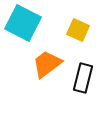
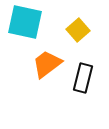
cyan square: moved 2 px right, 1 px up; rotated 15 degrees counterclockwise
yellow square: rotated 25 degrees clockwise
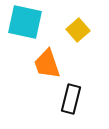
orange trapezoid: rotated 72 degrees counterclockwise
black rectangle: moved 12 px left, 21 px down
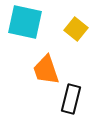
yellow square: moved 2 px left, 1 px up; rotated 10 degrees counterclockwise
orange trapezoid: moved 1 px left, 6 px down
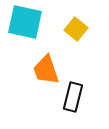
black rectangle: moved 2 px right, 2 px up
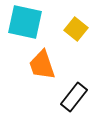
orange trapezoid: moved 4 px left, 5 px up
black rectangle: moved 1 px right; rotated 24 degrees clockwise
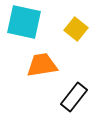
cyan square: moved 1 px left
orange trapezoid: rotated 100 degrees clockwise
